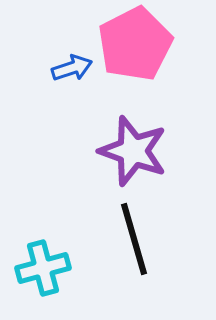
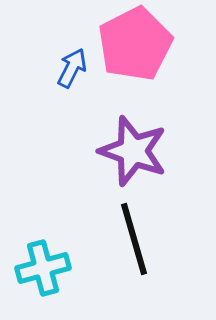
blue arrow: rotated 45 degrees counterclockwise
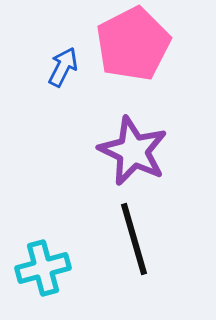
pink pentagon: moved 2 px left
blue arrow: moved 9 px left, 1 px up
purple star: rotated 6 degrees clockwise
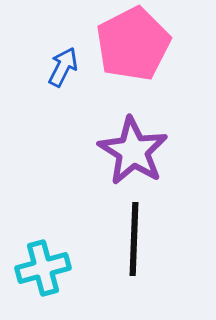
purple star: rotated 6 degrees clockwise
black line: rotated 18 degrees clockwise
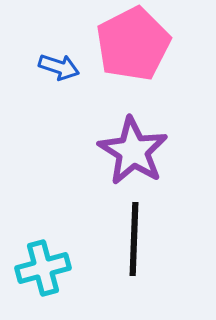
blue arrow: moved 4 px left; rotated 81 degrees clockwise
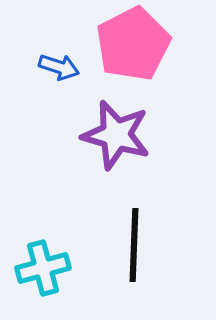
purple star: moved 17 px left, 16 px up; rotated 16 degrees counterclockwise
black line: moved 6 px down
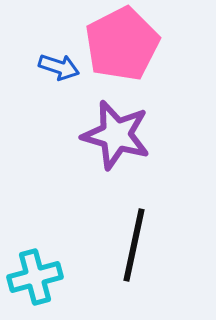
pink pentagon: moved 11 px left
black line: rotated 10 degrees clockwise
cyan cross: moved 8 px left, 9 px down
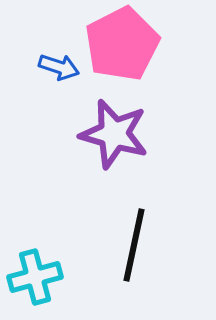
purple star: moved 2 px left, 1 px up
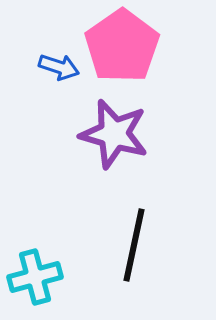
pink pentagon: moved 2 px down; rotated 8 degrees counterclockwise
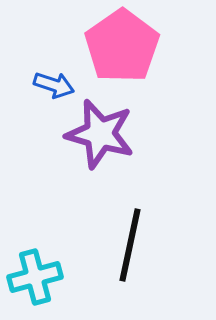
blue arrow: moved 5 px left, 18 px down
purple star: moved 14 px left
black line: moved 4 px left
